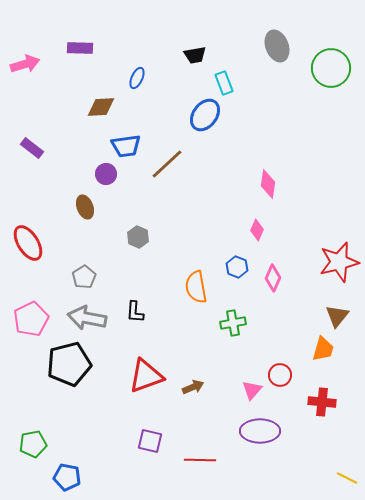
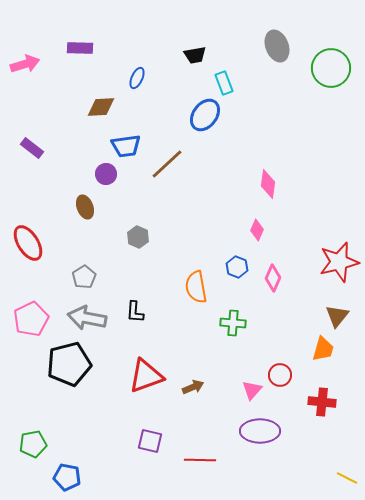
green cross at (233, 323): rotated 15 degrees clockwise
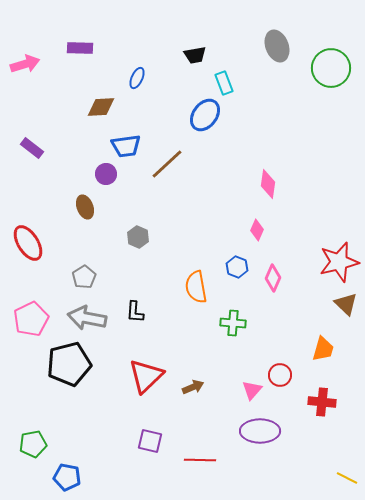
brown triangle at (337, 316): moved 9 px right, 12 px up; rotated 25 degrees counterclockwise
red triangle at (146, 376): rotated 24 degrees counterclockwise
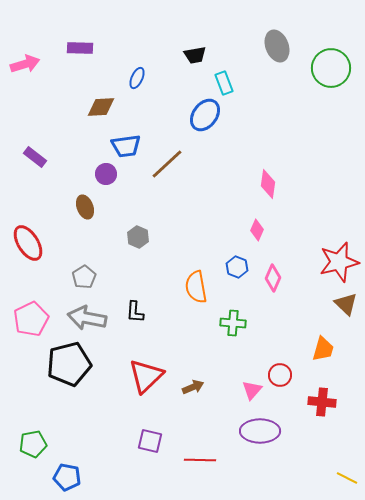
purple rectangle at (32, 148): moved 3 px right, 9 px down
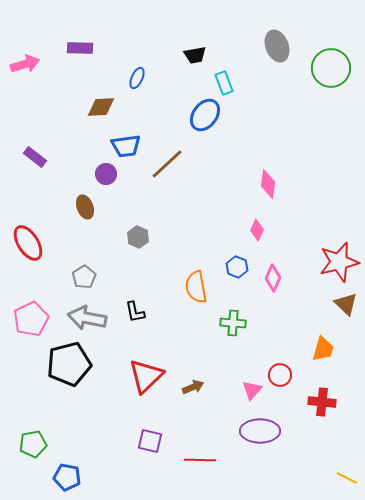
black L-shape at (135, 312): rotated 15 degrees counterclockwise
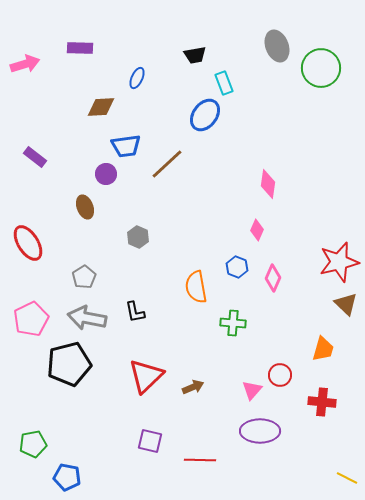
green circle at (331, 68): moved 10 px left
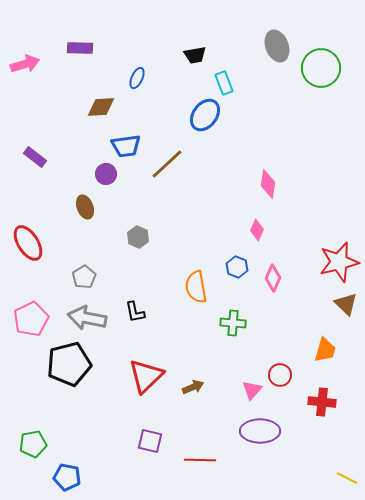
orange trapezoid at (323, 349): moved 2 px right, 1 px down
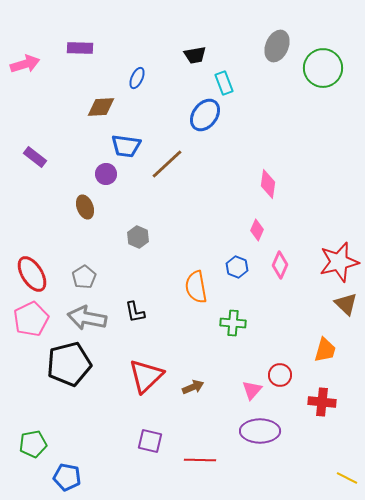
gray ellipse at (277, 46): rotated 44 degrees clockwise
green circle at (321, 68): moved 2 px right
blue trapezoid at (126, 146): rotated 16 degrees clockwise
red ellipse at (28, 243): moved 4 px right, 31 px down
pink diamond at (273, 278): moved 7 px right, 13 px up
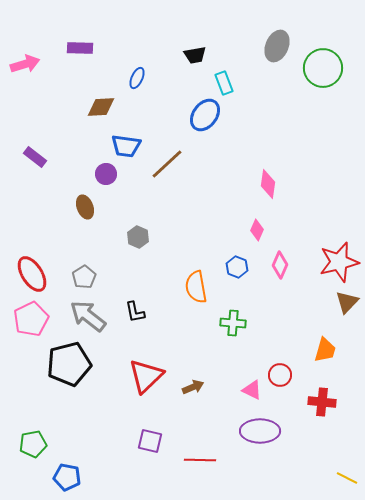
brown triangle at (346, 304): moved 1 px right, 2 px up; rotated 30 degrees clockwise
gray arrow at (87, 318): moved 1 px right, 2 px up; rotated 27 degrees clockwise
pink triangle at (252, 390): rotated 45 degrees counterclockwise
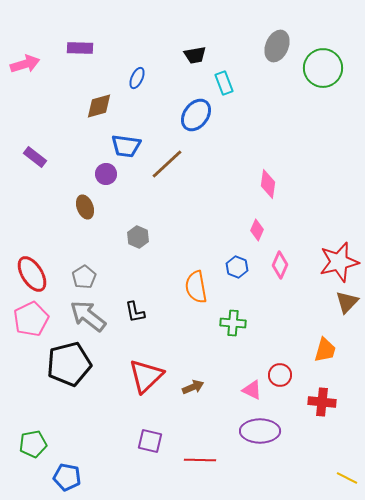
brown diamond at (101, 107): moved 2 px left, 1 px up; rotated 12 degrees counterclockwise
blue ellipse at (205, 115): moved 9 px left
